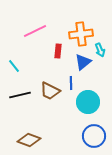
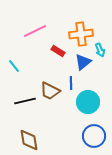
red rectangle: rotated 64 degrees counterclockwise
black line: moved 5 px right, 6 px down
brown diamond: rotated 60 degrees clockwise
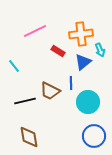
brown diamond: moved 3 px up
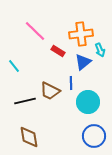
pink line: rotated 70 degrees clockwise
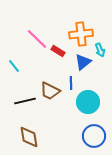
pink line: moved 2 px right, 8 px down
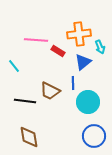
orange cross: moved 2 px left
pink line: moved 1 px left, 1 px down; rotated 40 degrees counterclockwise
cyan arrow: moved 3 px up
blue line: moved 2 px right
black line: rotated 20 degrees clockwise
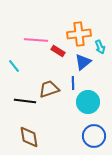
brown trapezoid: moved 1 px left, 2 px up; rotated 135 degrees clockwise
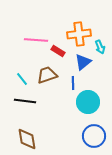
cyan line: moved 8 px right, 13 px down
brown trapezoid: moved 2 px left, 14 px up
brown diamond: moved 2 px left, 2 px down
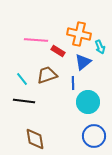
orange cross: rotated 20 degrees clockwise
black line: moved 1 px left
brown diamond: moved 8 px right
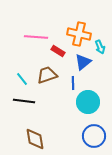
pink line: moved 3 px up
